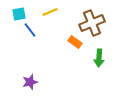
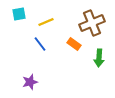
yellow line: moved 4 px left, 10 px down
blue line: moved 10 px right, 14 px down
orange rectangle: moved 1 px left, 2 px down
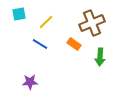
yellow line: rotated 21 degrees counterclockwise
blue line: rotated 21 degrees counterclockwise
green arrow: moved 1 px right, 1 px up
purple star: rotated 14 degrees clockwise
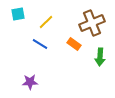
cyan square: moved 1 px left
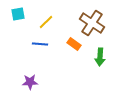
brown cross: rotated 35 degrees counterclockwise
blue line: rotated 28 degrees counterclockwise
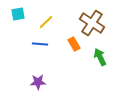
orange rectangle: rotated 24 degrees clockwise
green arrow: rotated 150 degrees clockwise
purple star: moved 8 px right
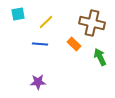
brown cross: rotated 20 degrees counterclockwise
orange rectangle: rotated 16 degrees counterclockwise
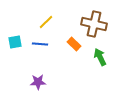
cyan square: moved 3 px left, 28 px down
brown cross: moved 2 px right, 1 px down
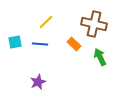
purple star: rotated 21 degrees counterclockwise
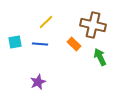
brown cross: moved 1 px left, 1 px down
